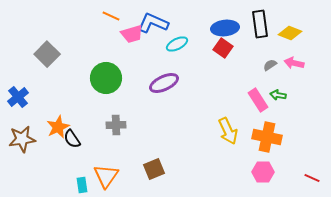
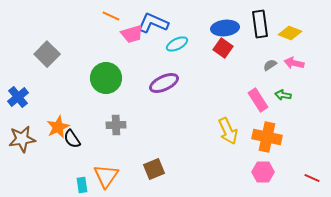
green arrow: moved 5 px right
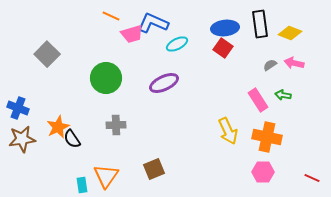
blue cross: moved 11 px down; rotated 30 degrees counterclockwise
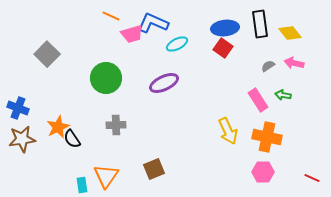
yellow diamond: rotated 30 degrees clockwise
gray semicircle: moved 2 px left, 1 px down
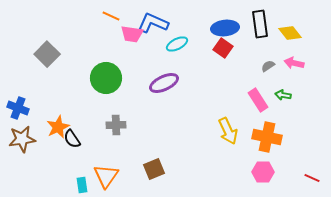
pink trapezoid: rotated 25 degrees clockwise
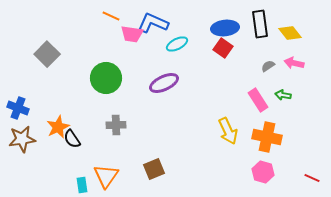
pink hexagon: rotated 15 degrees clockwise
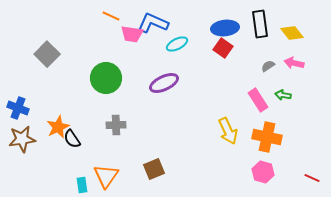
yellow diamond: moved 2 px right
